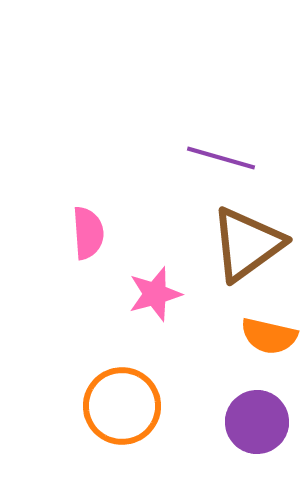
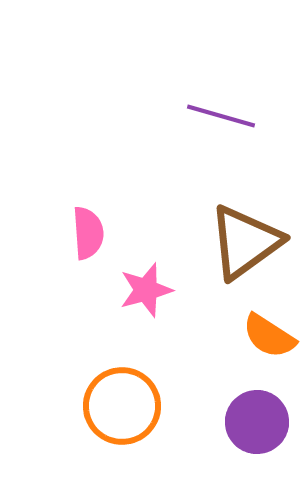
purple line: moved 42 px up
brown triangle: moved 2 px left, 2 px up
pink star: moved 9 px left, 4 px up
orange semicircle: rotated 20 degrees clockwise
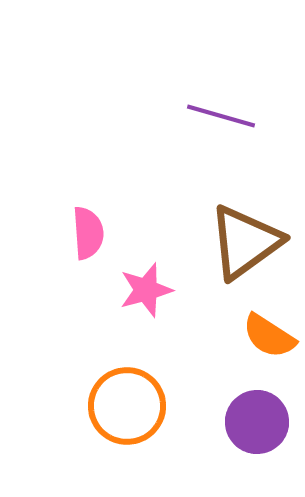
orange circle: moved 5 px right
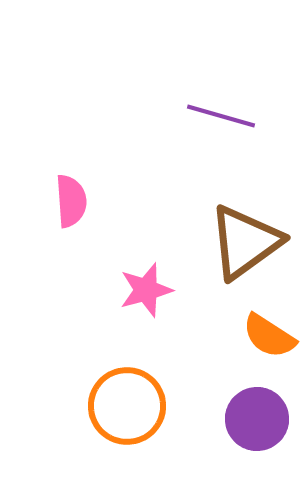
pink semicircle: moved 17 px left, 32 px up
purple circle: moved 3 px up
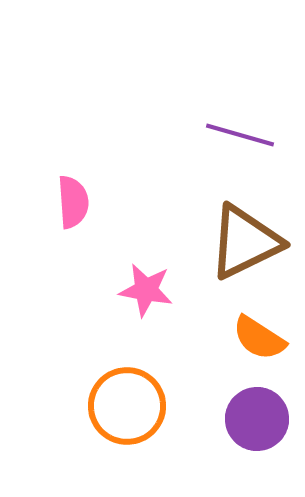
purple line: moved 19 px right, 19 px down
pink semicircle: moved 2 px right, 1 px down
brown triangle: rotated 10 degrees clockwise
pink star: rotated 26 degrees clockwise
orange semicircle: moved 10 px left, 2 px down
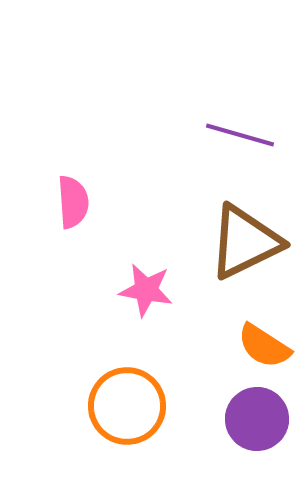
orange semicircle: moved 5 px right, 8 px down
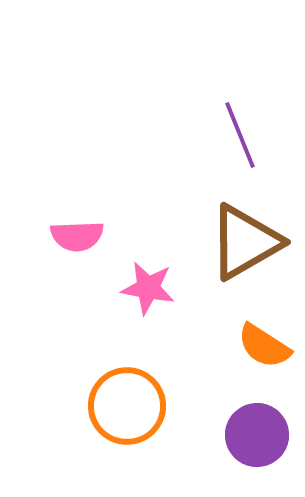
purple line: rotated 52 degrees clockwise
pink semicircle: moved 4 px right, 34 px down; rotated 92 degrees clockwise
brown triangle: rotated 4 degrees counterclockwise
pink star: moved 2 px right, 2 px up
purple circle: moved 16 px down
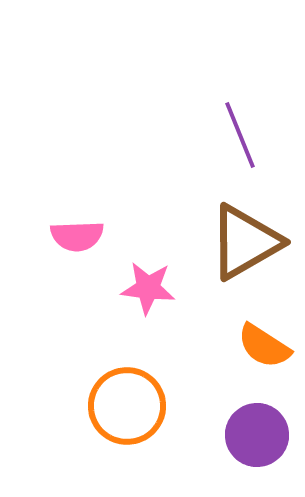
pink star: rotated 4 degrees counterclockwise
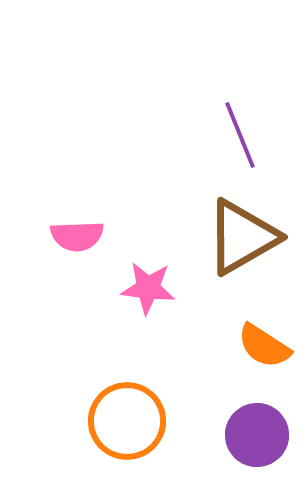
brown triangle: moved 3 px left, 5 px up
orange circle: moved 15 px down
